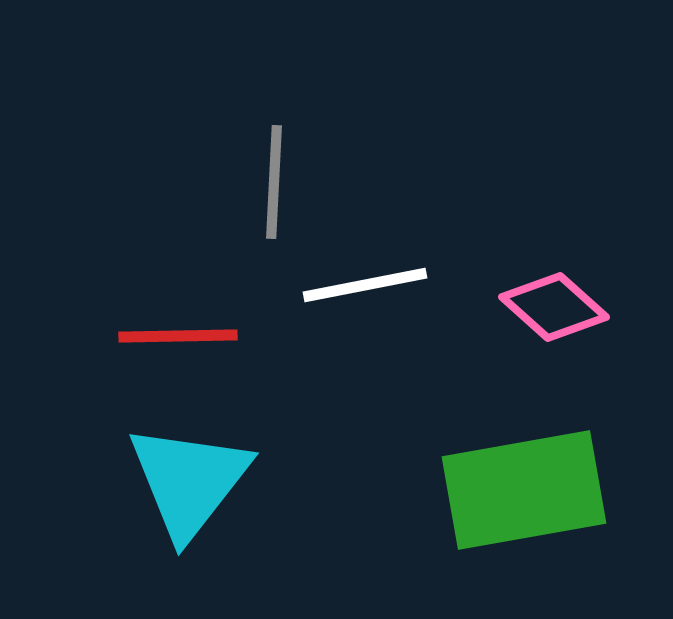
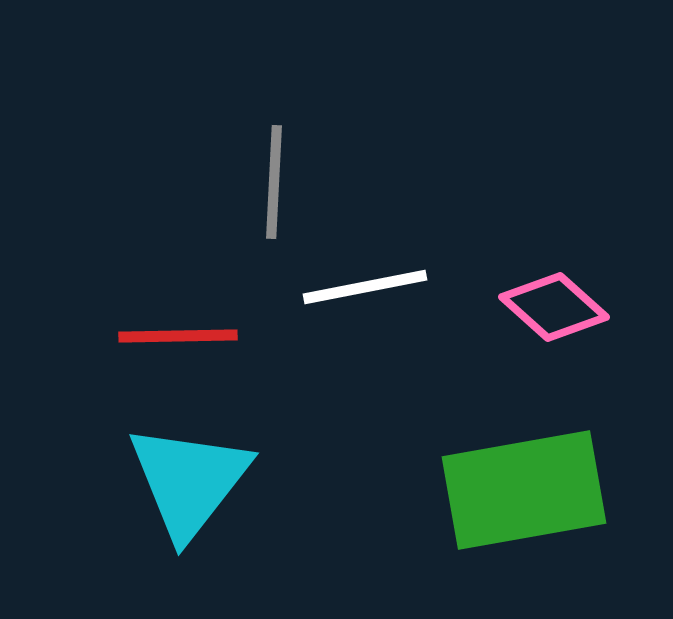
white line: moved 2 px down
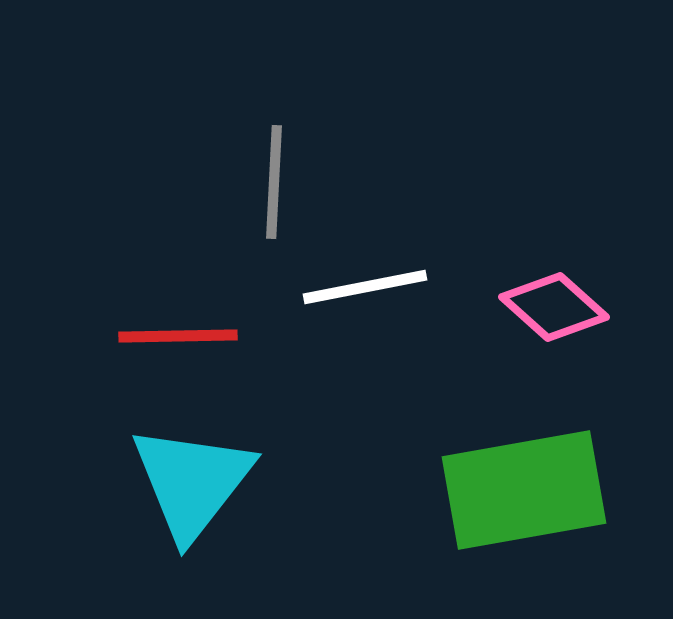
cyan triangle: moved 3 px right, 1 px down
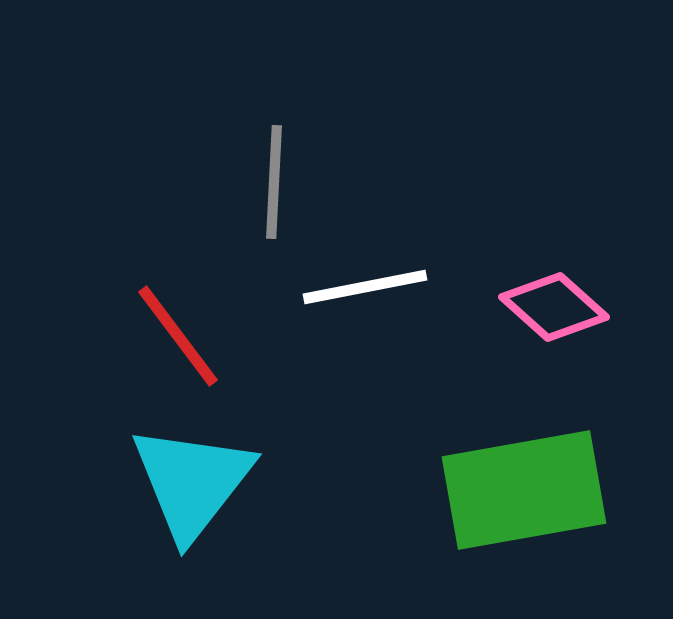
red line: rotated 54 degrees clockwise
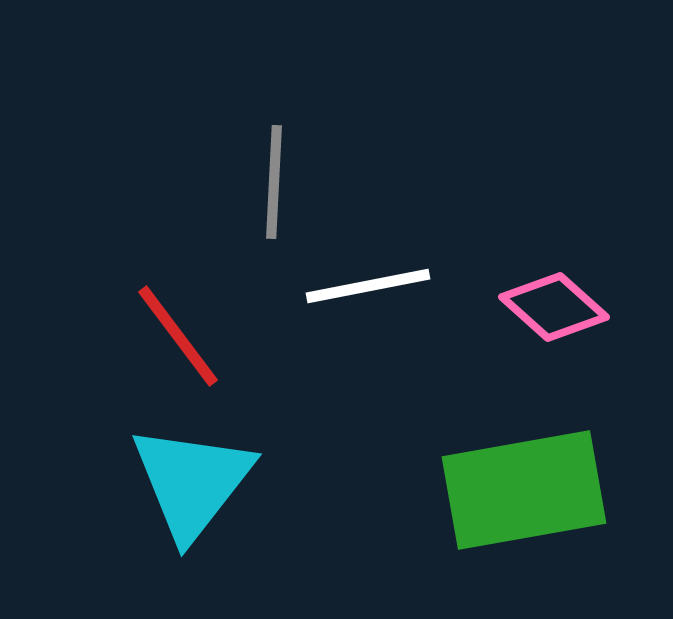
white line: moved 3 px right, 1 px up
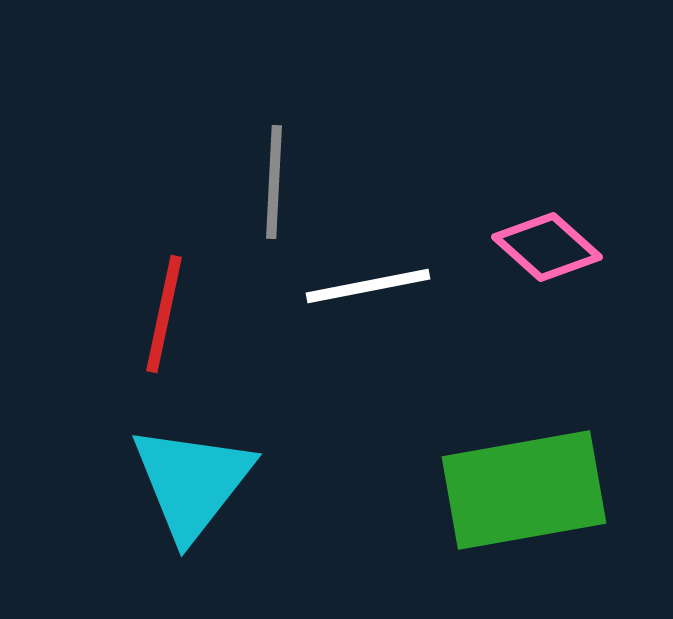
pink diamond: moved 7 px left, 60 px up
red line: moved 14 px left, 22 px up; rotated 49 degrees clockwise
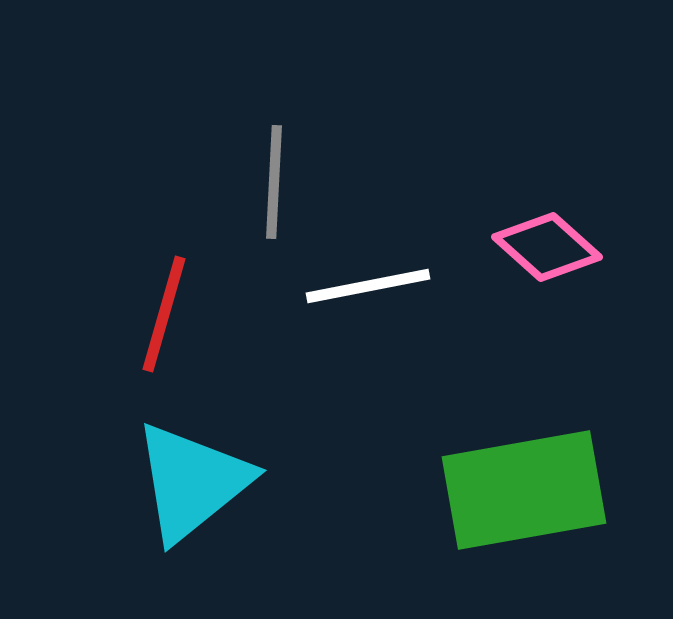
red line: rotated 4 degrees clockwise
cyan triangle: rotated 13 degrees clockwise
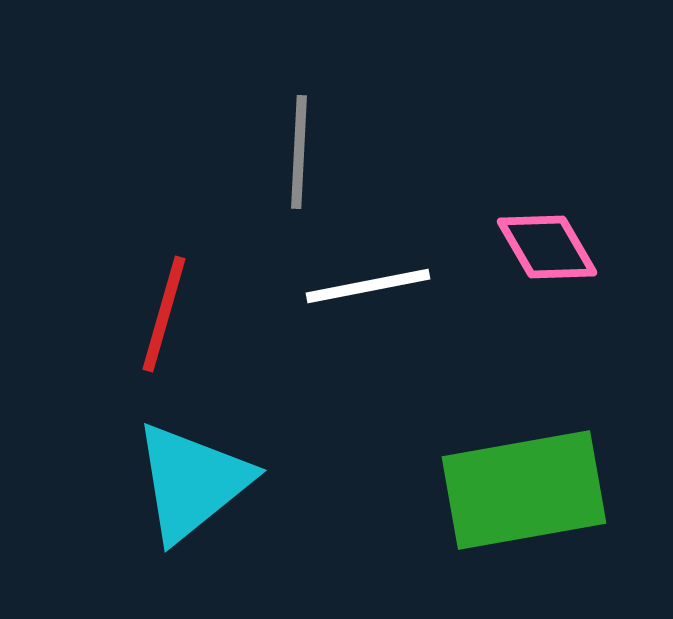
gray line: moved 25 px right, 30 px up
pink diamond: rotated 18 degrees clockwise
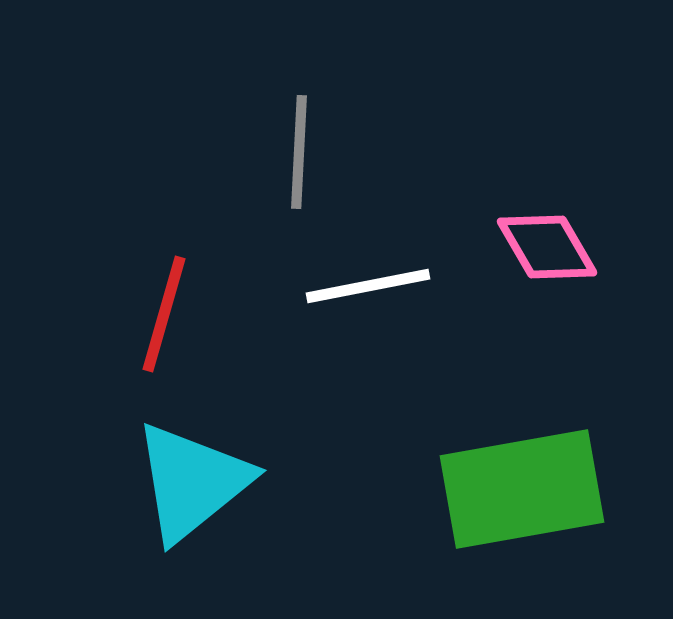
green rectangle: moved 2 px left, 1 px up
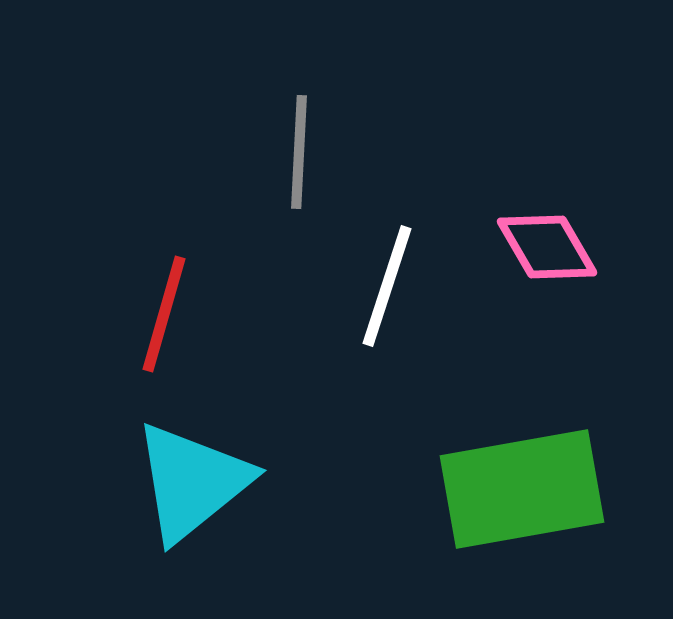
white line: moved 19 px right; rotated 61 degrees counterclockwise
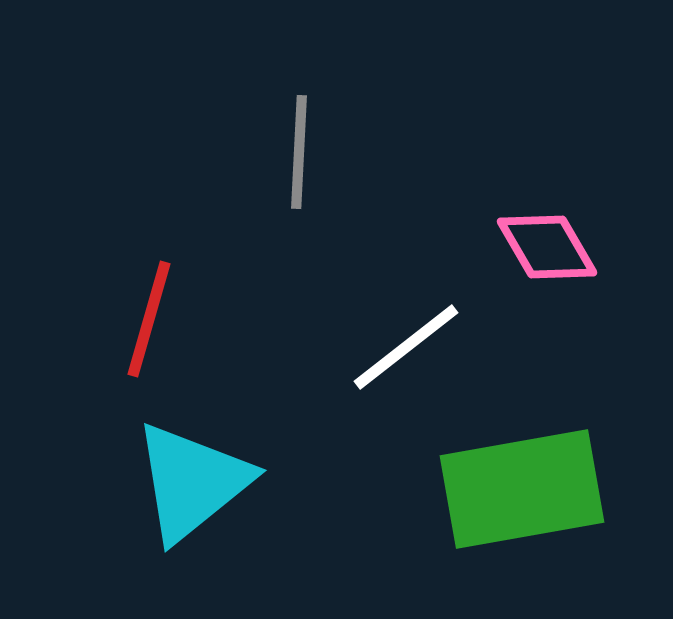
white line: moved 19 px right, 61 px down; rotated 34 degrees clockwise
red line: moved 15 px left, 5 px down
